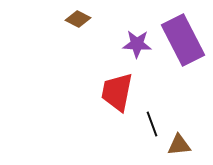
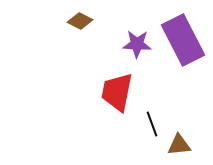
brown diamond: moved 2 px right, 2 px down
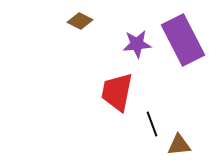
purple star: rotated 8 degrees counterclockwise
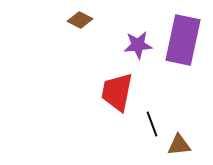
brown diamond: moved 1 px up
purple rectangle: rotated 39 degrees clockwise
purple star: moved 1 px right, 1 px down
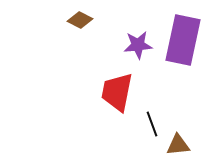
brown triangle: moved 1 px left
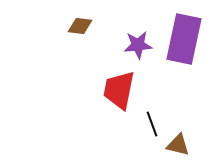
brown diamond: moved 6 px down; rotated 20 degrees counterclockwise
purple rectangle: moved 1 px right, 1 px up
red trapezoid: moved 2 px right, 2 px up
brown triangle: rotated 20 degrees clockwise
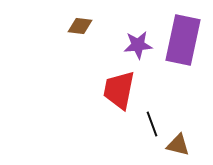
purple rectangle: moved 1 px left, 1 px down
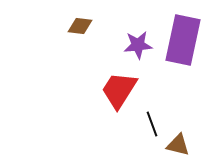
red trapezoid: rotated 21 degrees clockwise
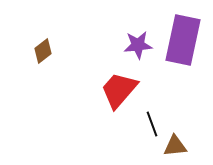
brown diamond: moved 37 px left, 25 px down; rotated 45 degrees counterclockwise
red trapezoid: rotated 9 degrees clockwise
brown triangle: moved 3 px left, 1 px down; rotated 20 degrees counterclockwise
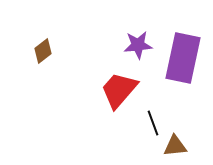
purple rectangle: moved 18 px down
black line: moved 1 px right, 1 px up
